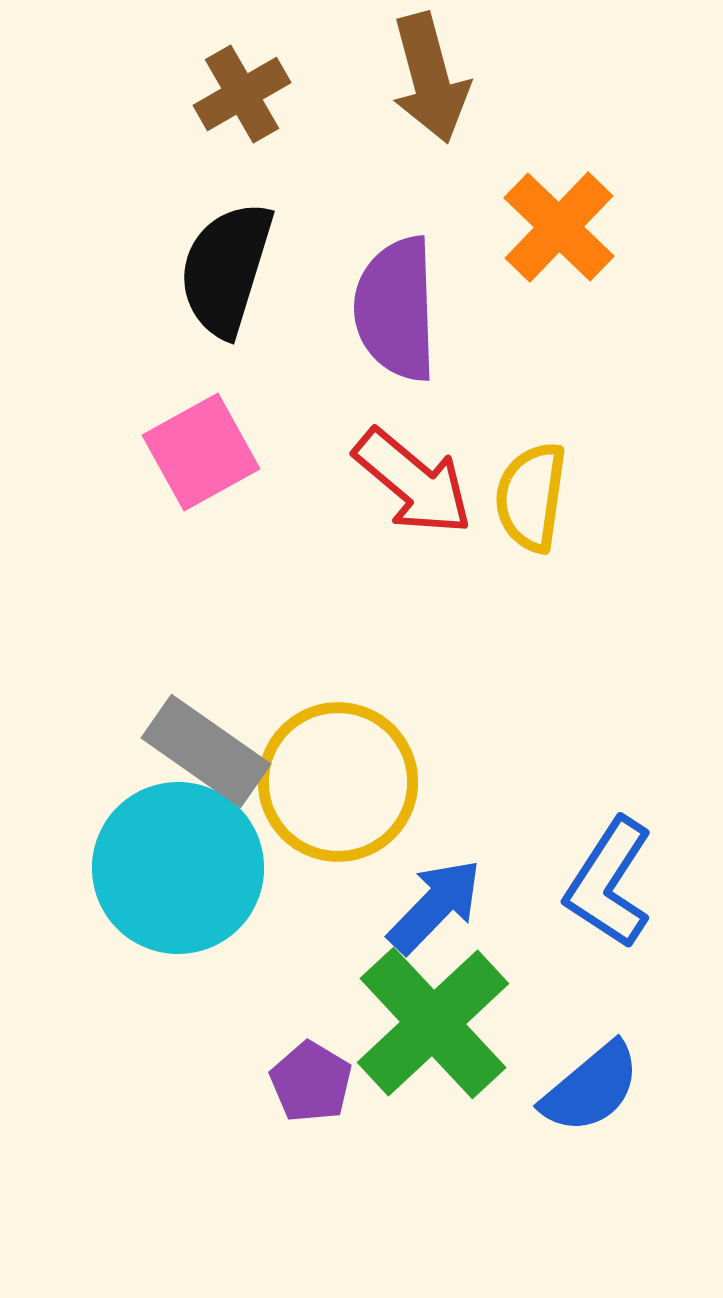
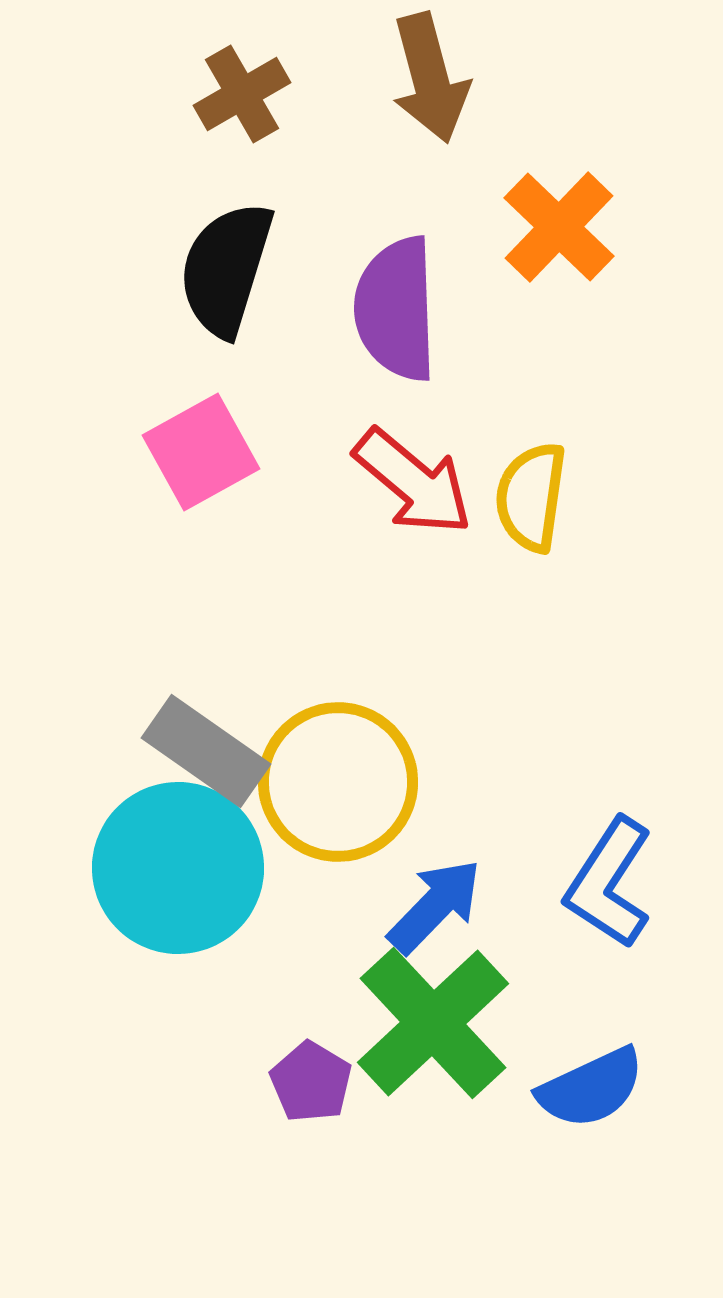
blue semicircle: rotated 15 degrees clockwise
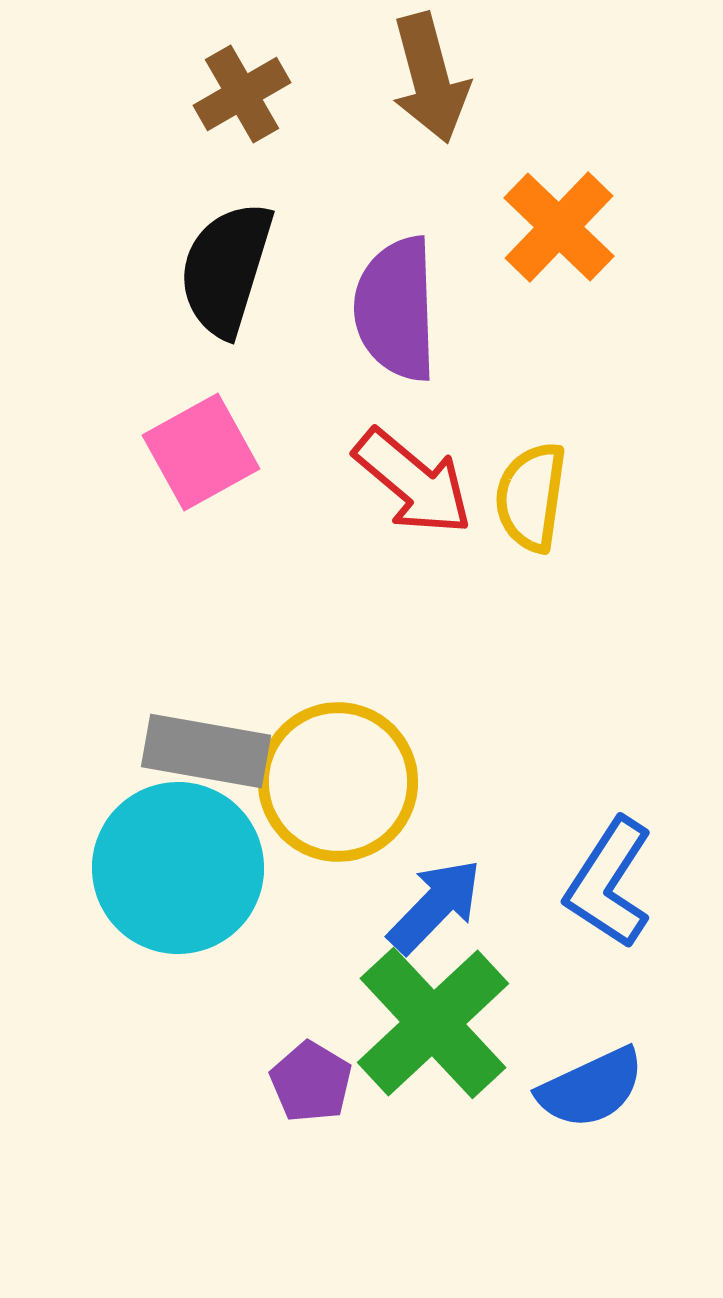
gray rectangle: rotated 25 degrees counterclockwise
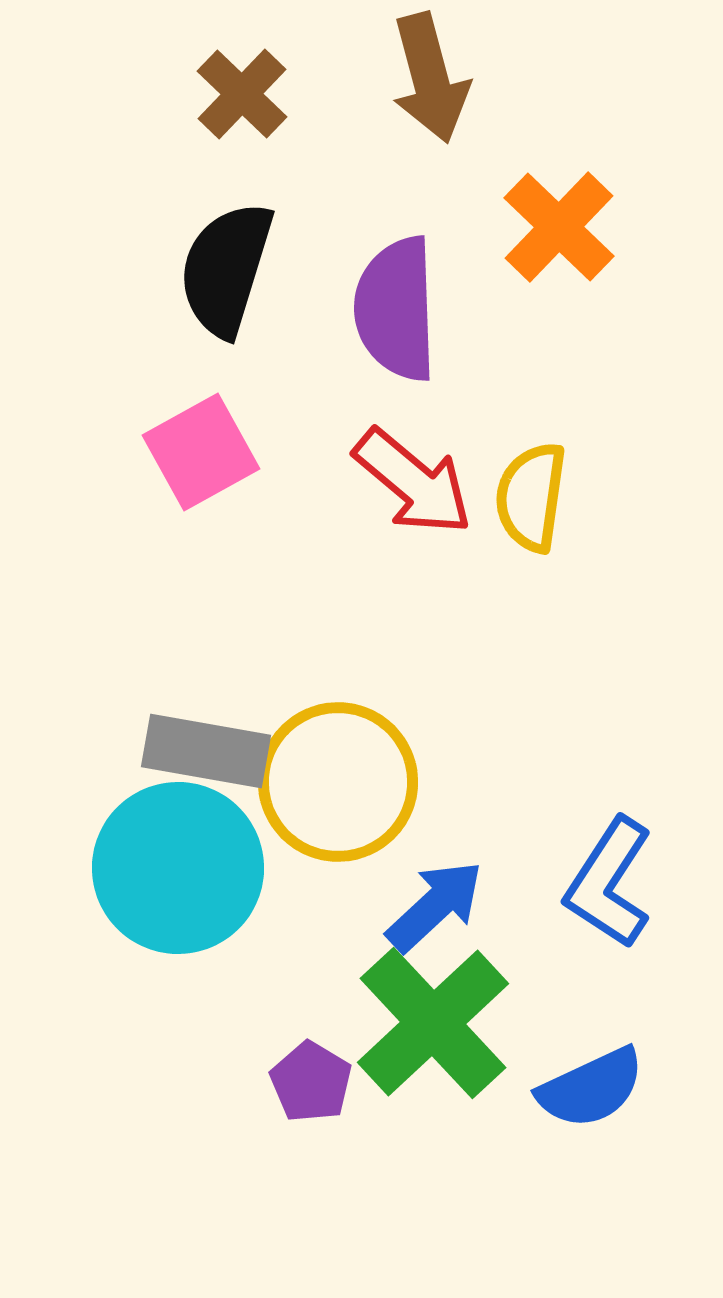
brown cross: rotated 16 degrees counterclockwise
blue arrow: rotated 3 degrees clockwise
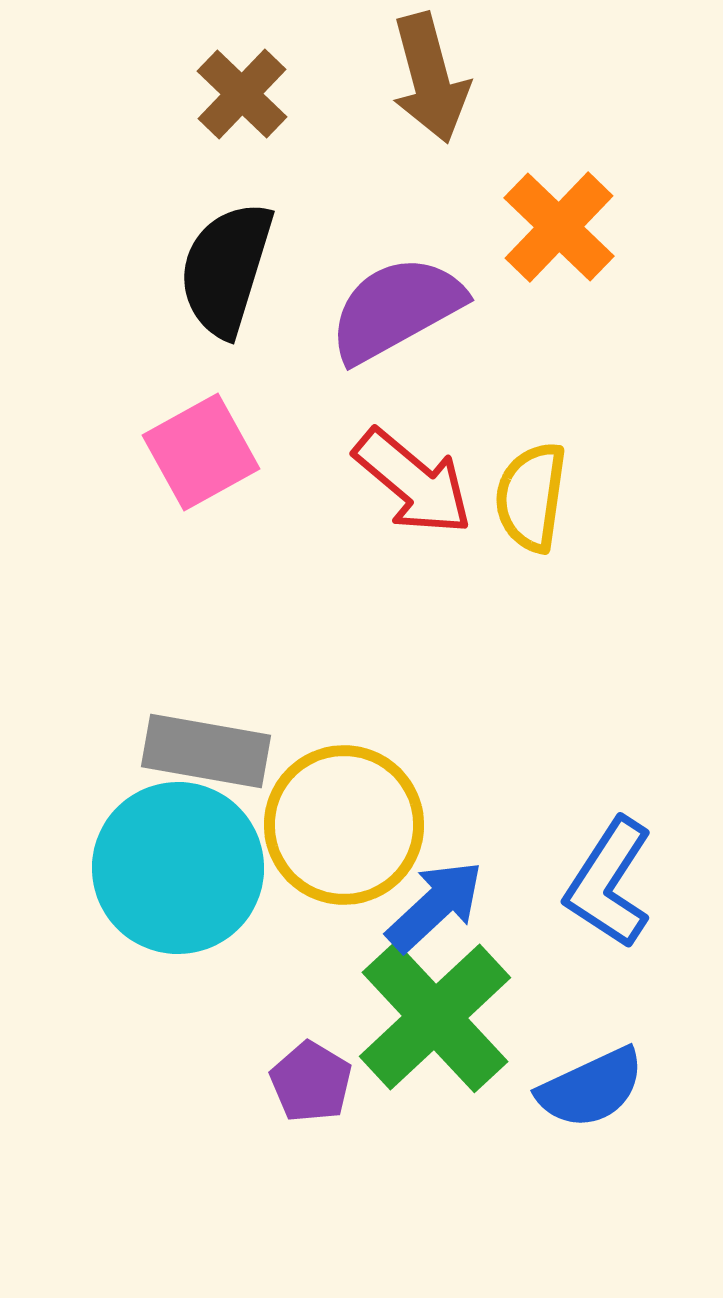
purple semicircle: rotated 63 degrees clockwise
yellow circle: moved 6 px right, 43 px down
green cross: moved 2 px right, 6 px up
